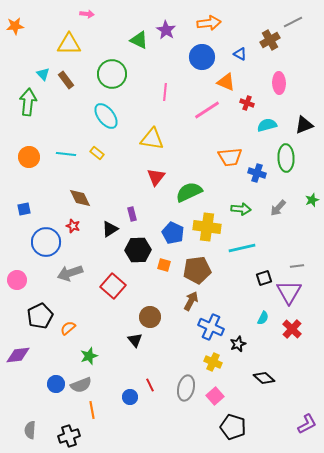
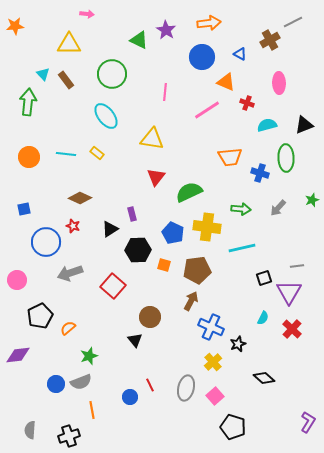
blue cross at (257, 173): moved 3 px right
brown diamond at (80, 198): rotated 40 degrees counterclockwise
yellow cross at (213, 362): rotated 24 degrees clockwise
gray semicircle at (81, 385): moved 3 px up
purple L-shape at (307, 424): moved 1 px right, 2 px up; rotated 30 degrees counterclockwise
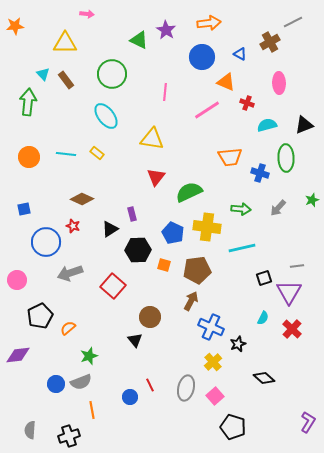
brown cross at (270, 40): moved 2 px down
yellow triangle at (69, 44): moved 4 px left, 1 px up
brown diamond at (80, 198): moved 2 px right, 1 px down
